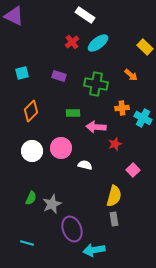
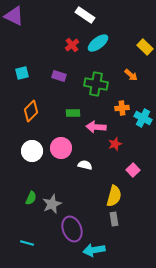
red cross: moved 3 px down
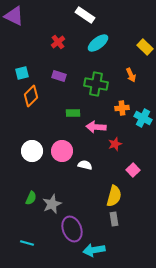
red cross: moved 14 px left, 3 px up
orange arrow: rotated 24 degrees clockwise
orange diamond: moved 15 px up
pink circle: moved 1 px right, 3 px down
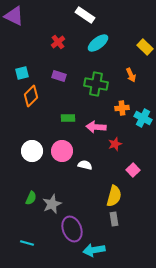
green rectangle: moved 5 px left, 5 px down
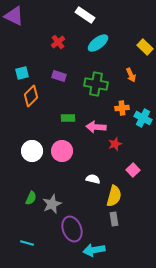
white semicircle: moved 8 px right, 14 px down
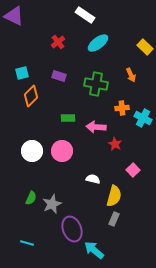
red star: rotated 24 degrees counterclockwise
gray rectangle: rotated 32 degrees clockwise
cyan arrow: rotated 50 degrees clockwise
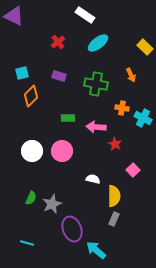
orange cross: rotated 16 degrees clockwise
yellow semicircle: rotated 15 degrees counterclockwise
cyan arrow: moved 2 px right
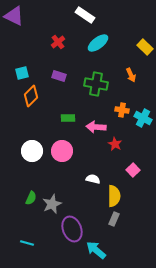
orange cross: moved 2 px down
